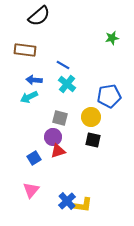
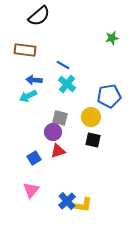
cyan arrow: moved 1 px left, 1 px up
purple circle: moved 5 px up
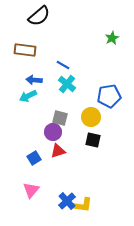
green star: rotated 16 degrees counterclockwise
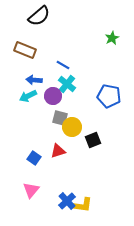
brown rectangle: rotated 15 degrees clockwise
blue pentagon: rotated 20 degrees clockwise
yellow circle: moved 19 px left, 10 px down
purple circle: moved 36 px up
black square: rotated 35 degrees counterclockwise
blue square: rotated 24 degrees counterclockwise
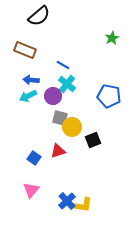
blue arrow: moved 3 px left
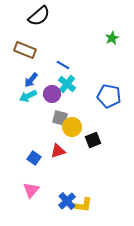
blue arrow: rotated 56 degrees counterclockwise
purple circle: moved 1 px left, 2 px up
